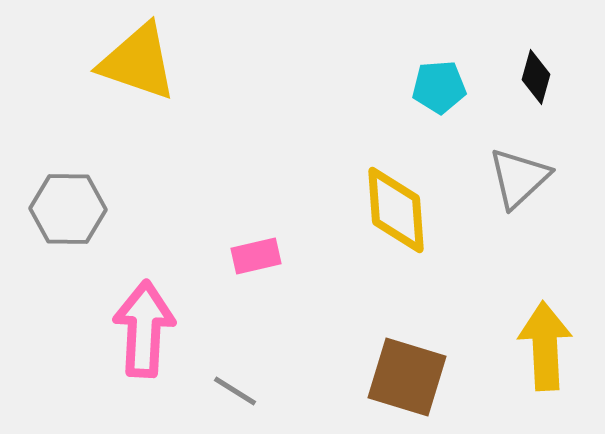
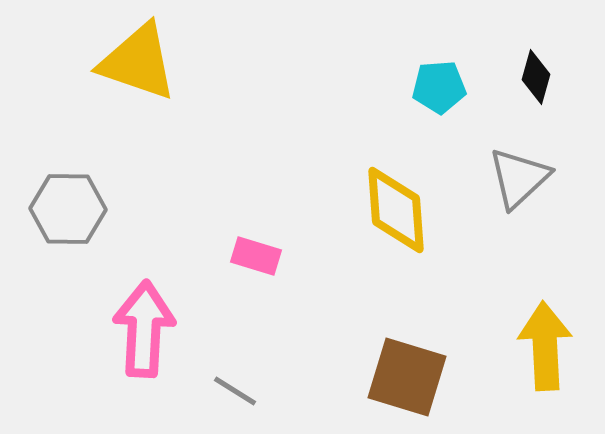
pink rectangle: rotated 30 degrees clockwise
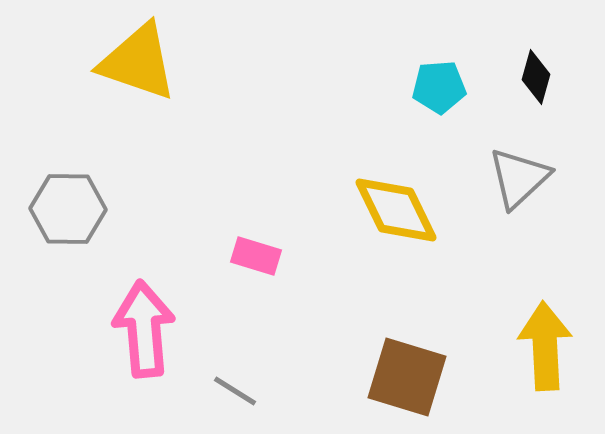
yellow diamond: rotated 22 degrees counterclockwise
pink arrow: rotated 8 degrees counterclockwise
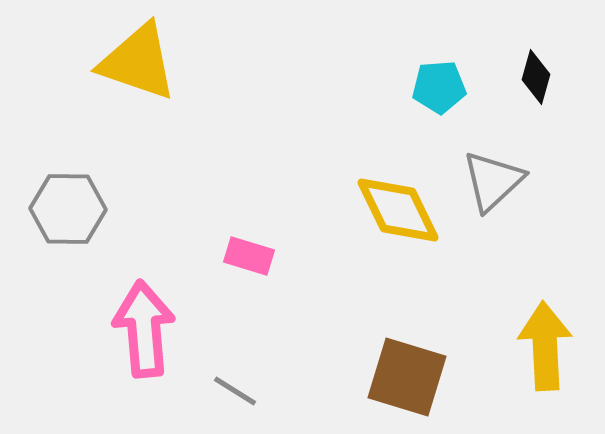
gray triangle: moved 26 px left, 3 px down
yellow diamond: moved 2 px right
pink rectangle: moved 7 px left
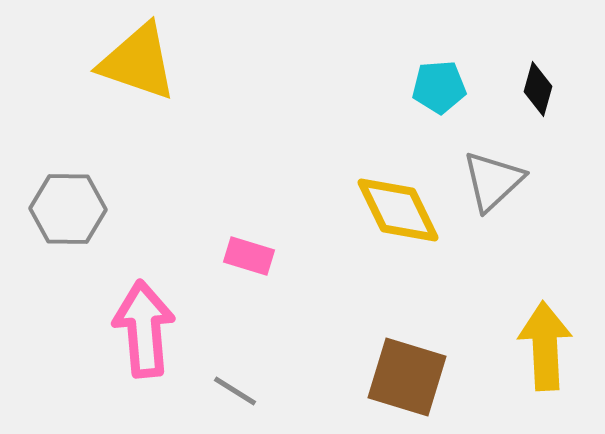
black diamond: moved 2 px right, 12 px down
